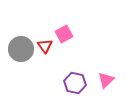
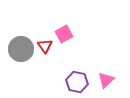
purple hexagon: moved 2 px right, 1 px up
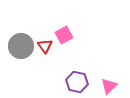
pink square: moved 1 px down
gray circle: moved 3 px up
pink triangle: moved 3 px right, 6 px down
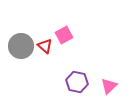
red triangle: rotated 14 degrees counterclockwise
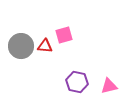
pink square: rotated 12 degrees clockwise
red triangle: rotated 35 degrees counterclockwise
pink triangle: rotated 30 degrees clockwise
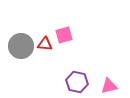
red triangle: moved 2 px up
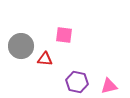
pink square: rotated 24 degrees clockwise
red triangle: moved 15 px down
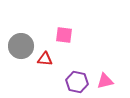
pink triangle: moved 4 px left, 5 px up
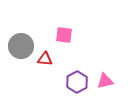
purple hexagon: rotated 20 degrees clockwise
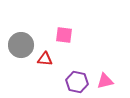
gray circle: moved 1 px up
purple hexagon: rotated 20 degrees counterclockwise
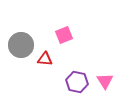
pink square: rotated 30 degrees counterclockwise
pink triangle: rotated 48 degrees counterclockwise
